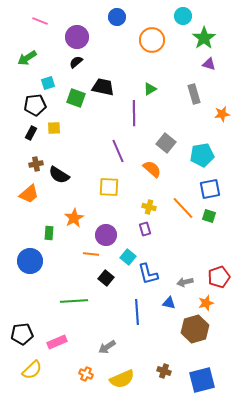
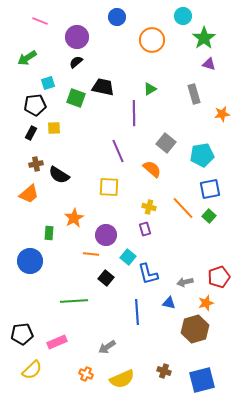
green square at (209, 216): rotated 24 degrees clockwise
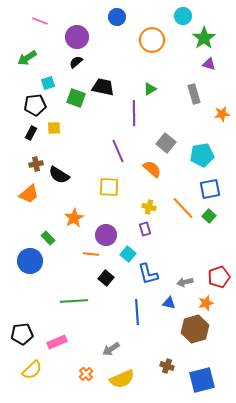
green rectangle at (49, 233): moved 1 px left, 5 px down; rotated 48 degrees counterclockwise
cyan square at (128, 257): moved 3 px up
gray arrow at (107, 347): moved 4 px right, 2 px down
brown cross at (164, 371): moved 3 px right, 5 px up
orange cross at (86, 374): rotated 24 degrees clockwise
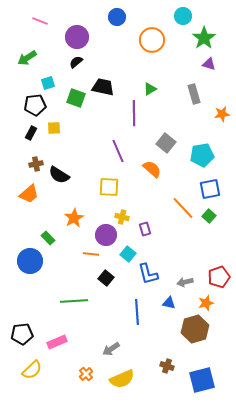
yellow cross at (149, 207): moved 27 px left, 10 px down
